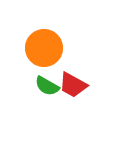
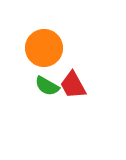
red trapezoid: rotated 32 degrees clockwise
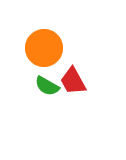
red trapezoid: moved 4 px up
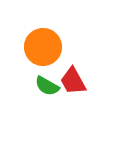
orange circle: moved 1 px left, 1 px up
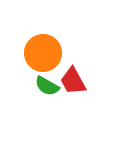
orange circle: moved 6 px down
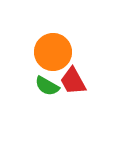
orange circle: moved 10 px right, 1 px up
